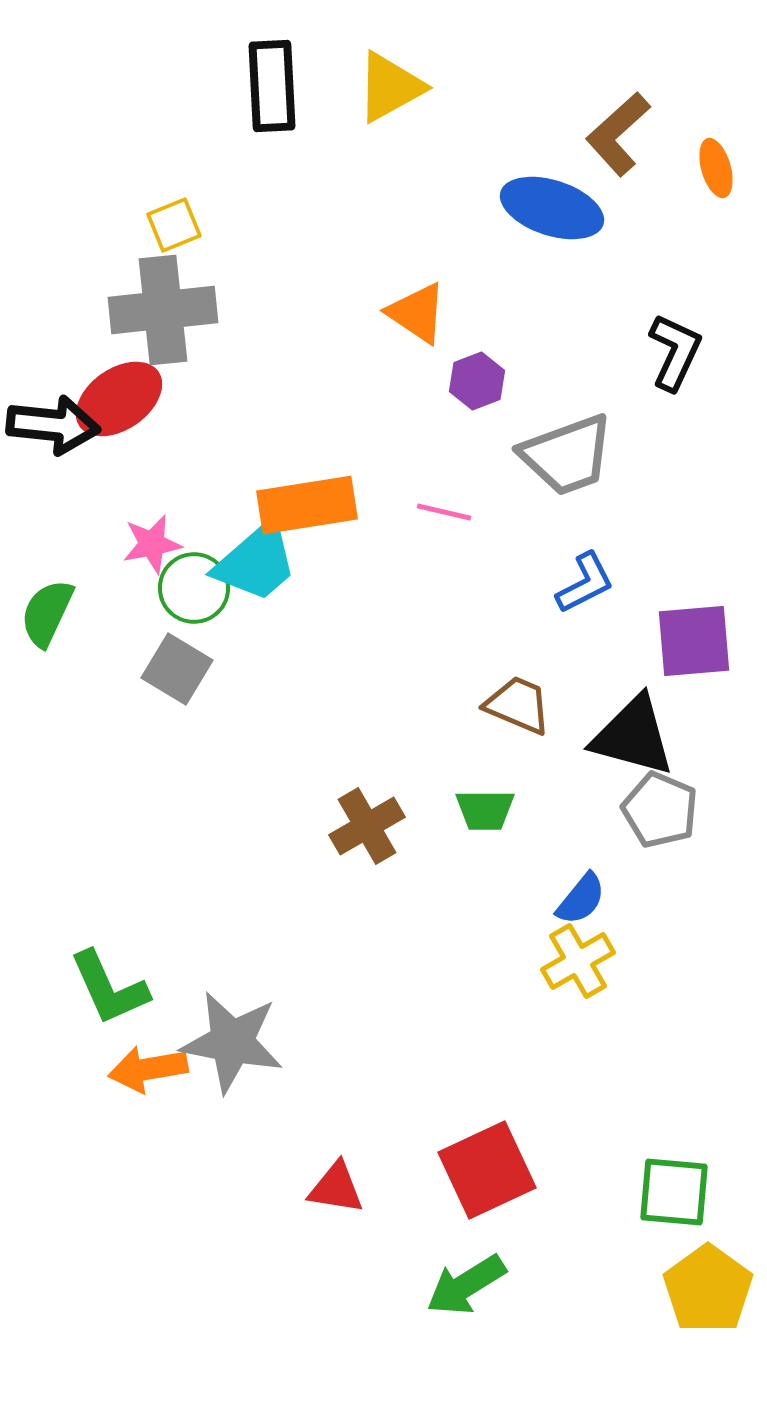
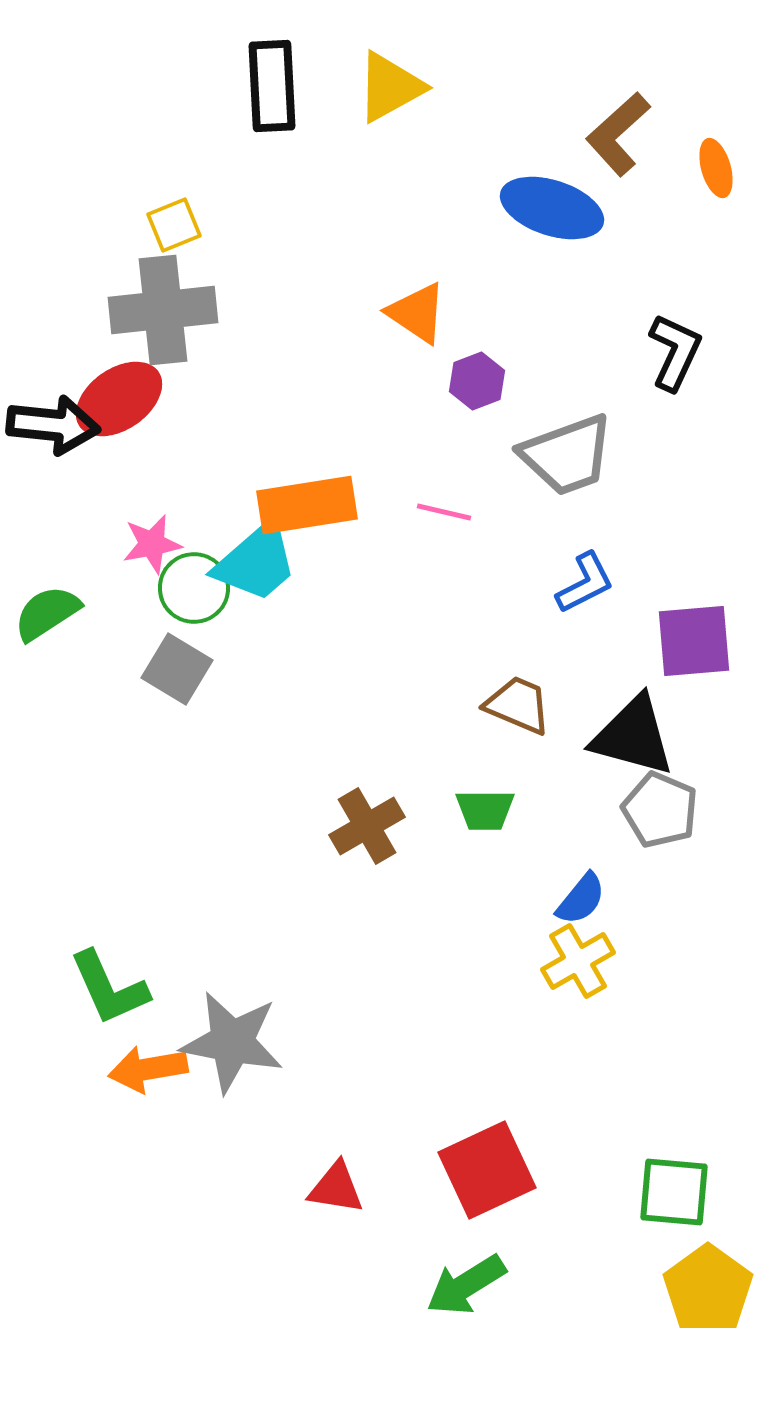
green semicircle: rotated 32 degrees clockwise
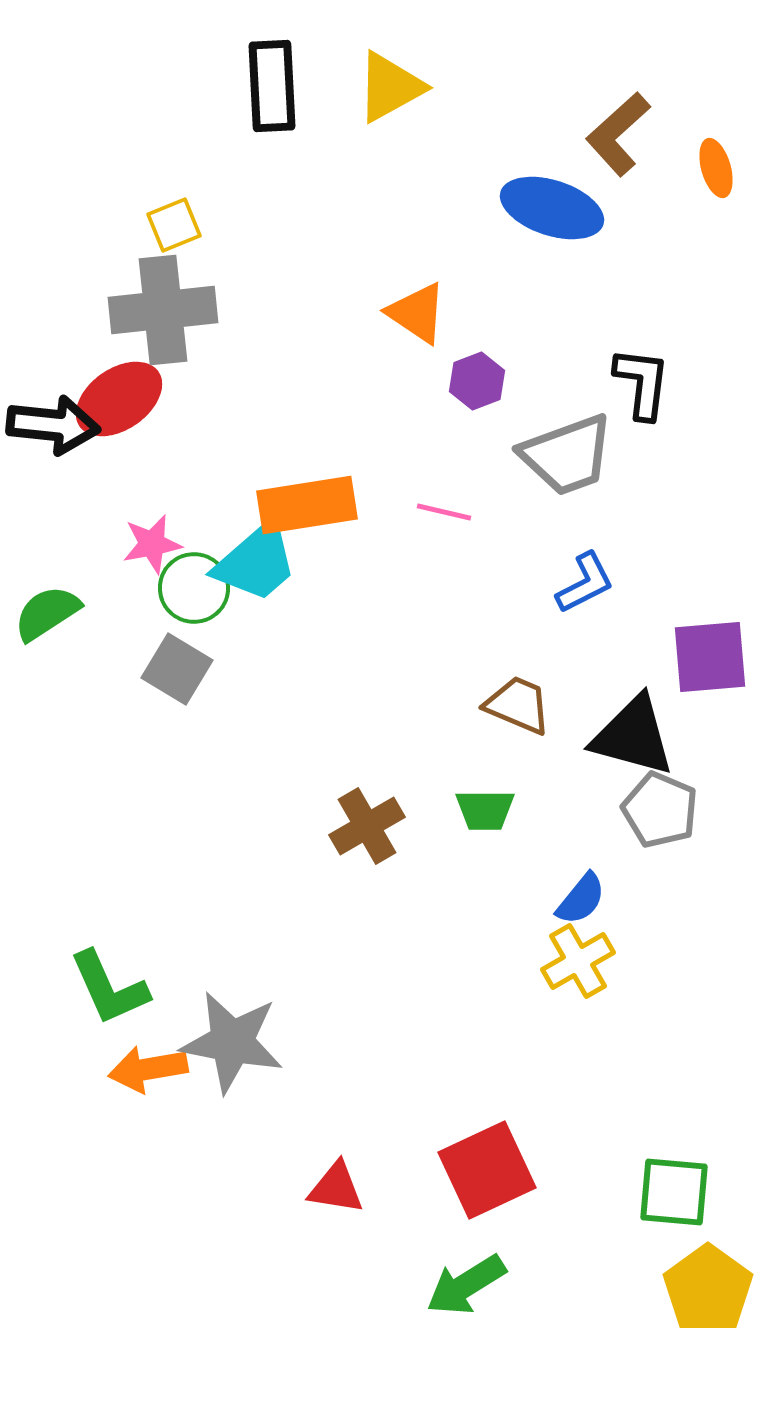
black L-shape: moved 33 px left, 31 px down; rotated 18 degrees counterclockwise
purple square: moved 16 px right, 16 px down
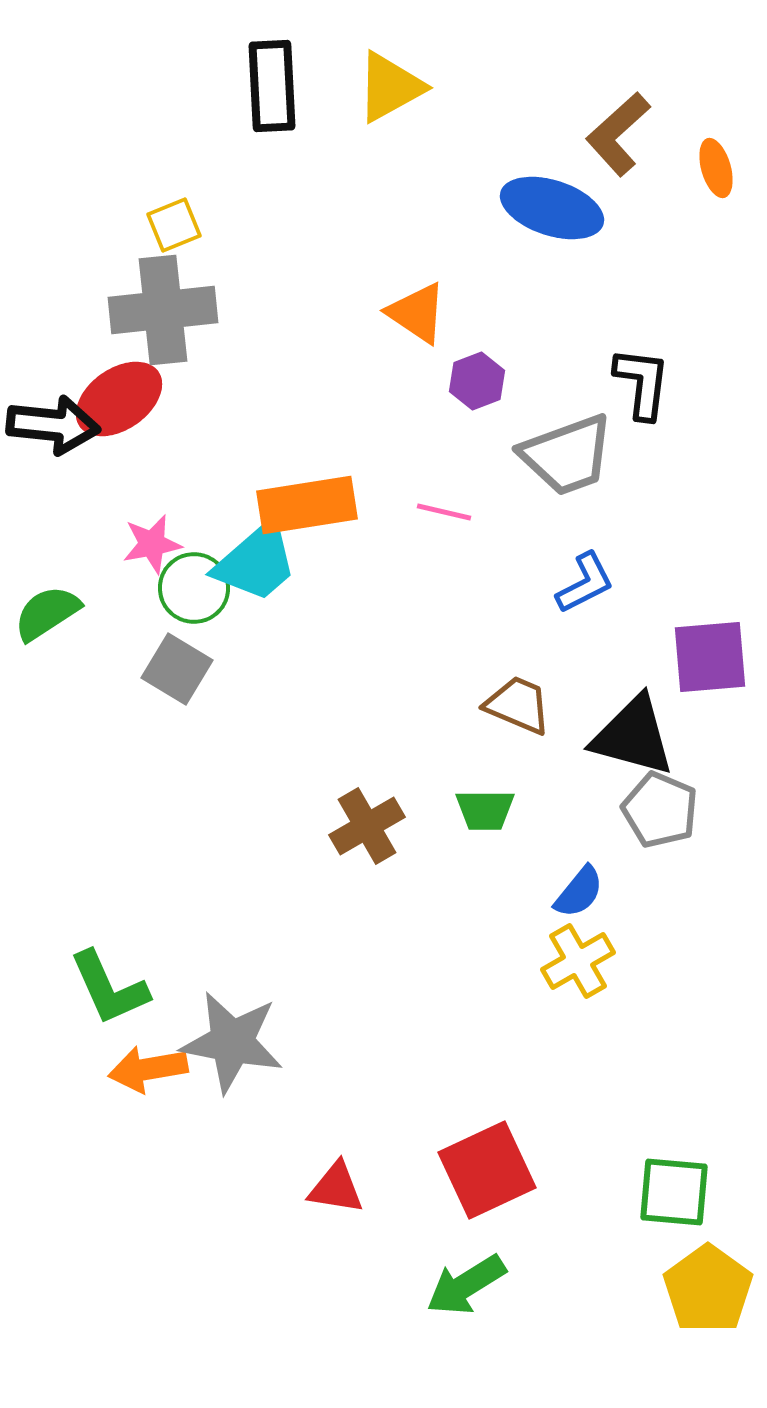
blue semicircle: moved 2 px left, 7 px up
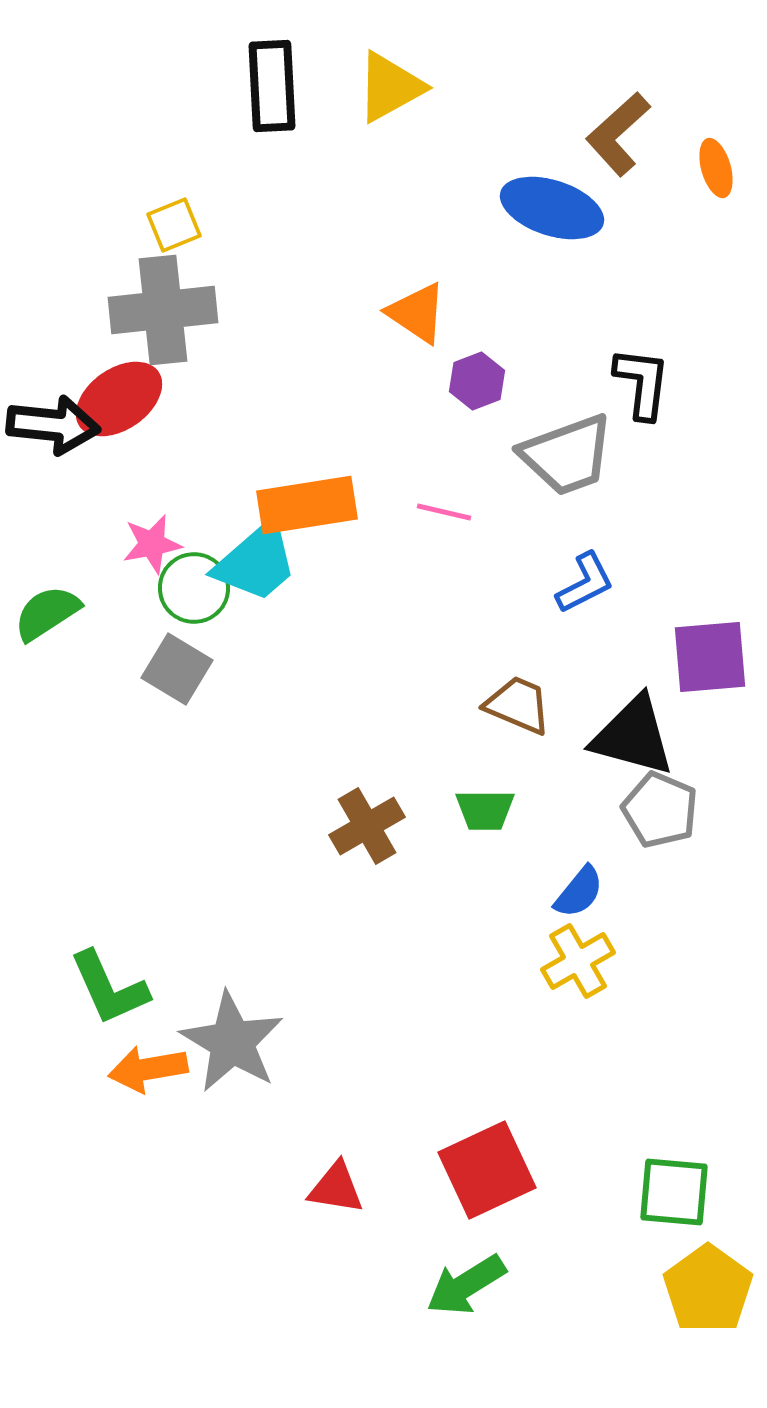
gray star: rotated 20 degrees clockwise
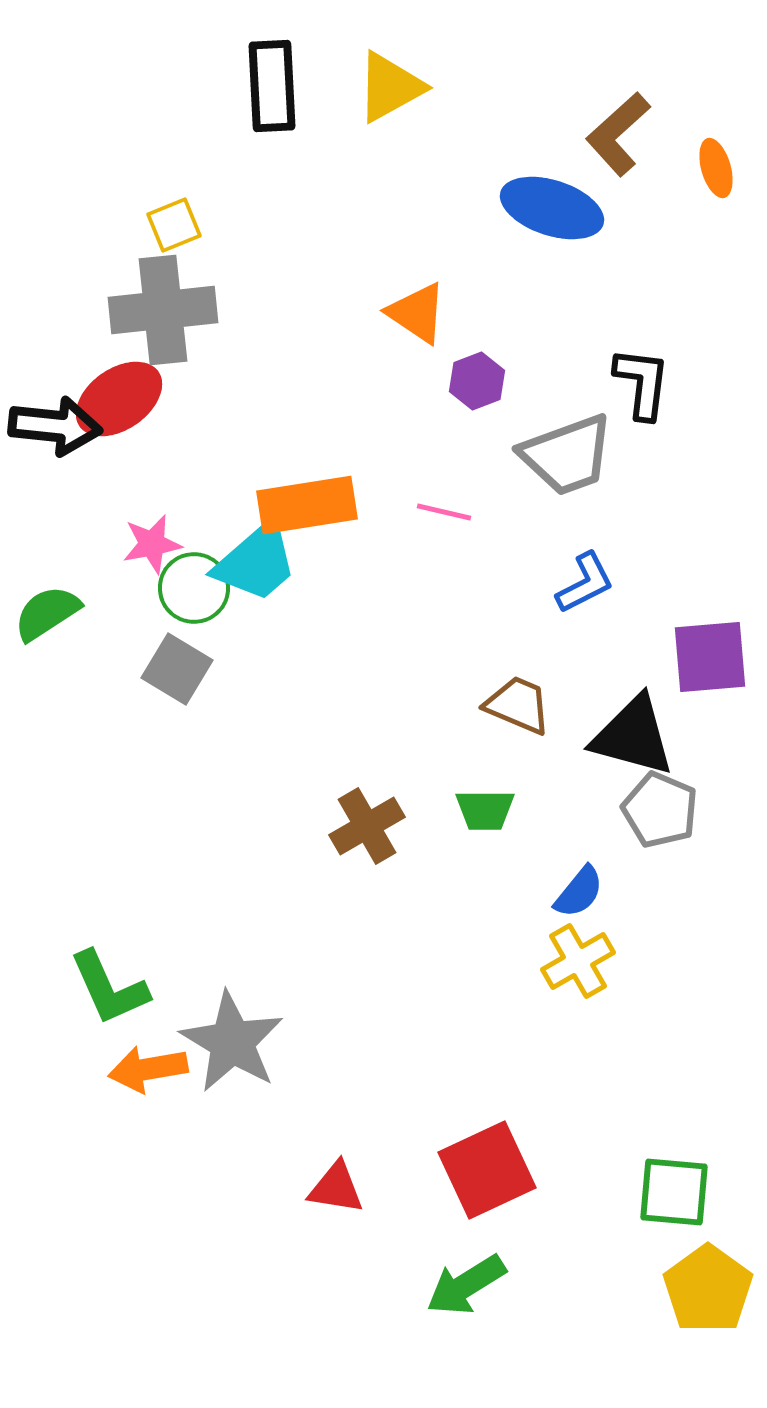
black arrow: moved 2 px right, 1 px down
